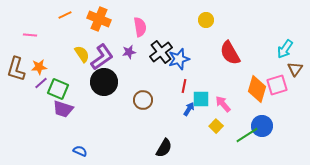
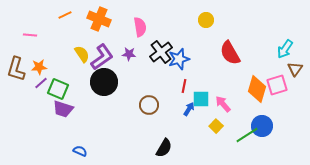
purple star: moved 2 px down; rotated 16 degrees clockwise
brown circle: moved 6 px right, 5 px down
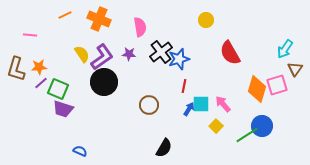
cyan square: moved 5 px down
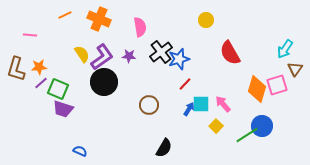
purple star: moved 2 px down
red line: moved 1 px right, 2 px up; rotated 32 degrees clockwise
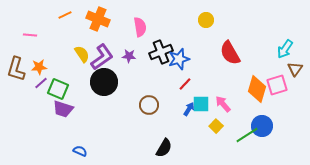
orange cross: moved 1 px left
black cross: rotated 15 degrees clockwise
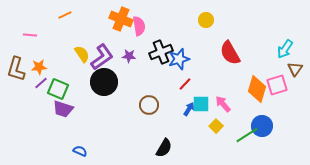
orange cross: moved 23 px right
pink semicircle: moved 1 px left, 1 px up
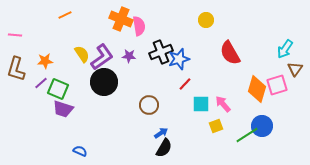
pink line: moved 15 px left
orange star: moved 6 px right, 6 px up
blue arrow: moved 28 px left, 24 px down; rotated 24 degrees clockwise
yellow square: rotated 24 degrees clockwise
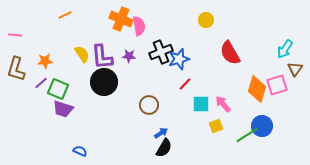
purple L-shape: rotated 120 degrees clockwise
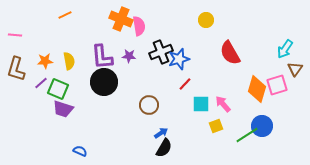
yellow semicircle: moved 13 px left, 7 px down; rotated 24 degrees clockwise
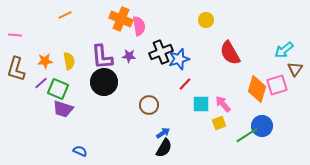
cyan arrow: moved 1 px left, 1 px down; rotated 18 degrees clockwise
yellow square: moved 3 px right, 3 px up
blue arrow: moved 2 px right
